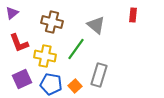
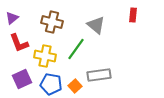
purple triangle: moved 5 px down
gray rectangle: rotated 65 degrees clockwise
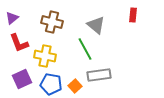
green line: moved 9 px right; rotated 65 degrees counterclockwise
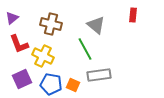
brown cross: moved 1 px left, 2 px down
red L-shape: moved 1 px down
yellow cross: moved 2 px left; rotated 15 degrees clockwise
orange square: moved 2 px left, 1 px up; rotated 24 degrees counterclockwise
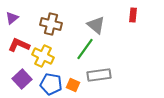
red L-shape: moved 1 px down; rotated 135 degrees clockwise
green line: rotated 65 degrees clockwise
purple square: rotated 18 degrees counterclockwise
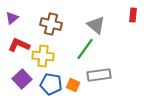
yellow cross: rotated 20 degrees counterclockwise
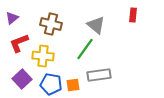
red L-shape: moved 2 px up; rotated 45 degrees counterclockwise
orange square: rotated 32 degrees counterclockwise
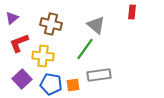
red rectangle: moved 1 px left, 3 px up
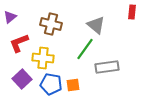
purple triangle: moved 2 px left, 1 px up
yellow cross: moved 2 px down
gray rectangle: moved 8 px right, 8 px up
